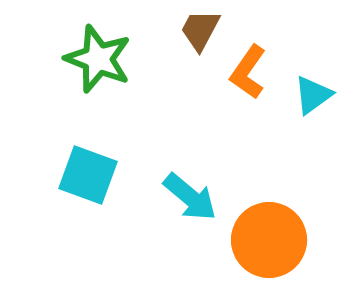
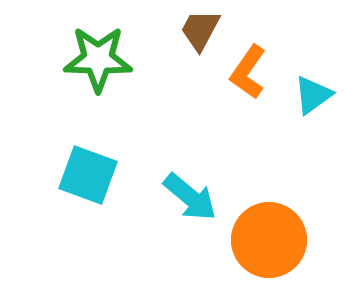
green star: rotated 20 degrees counterclockwise
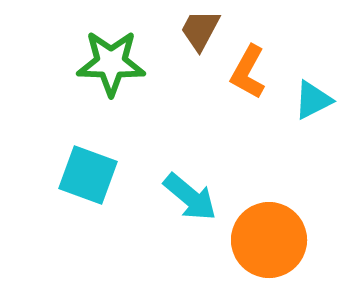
green star: moved 13 px right, 4 px down
orange L-shape: rotated 6 degrees counterclockwise
cyan triangle: moved 5 px down; rotated 9 degrees clockwise
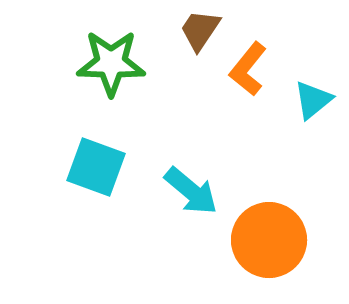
brown trapezoid: rotated 6 degrees clockwise
orange L-shape: moved 3 px up; rotated 10 degrees clockwise
cyan triangle: rotated 12 degrees counterclockwise
cyan square: moved 8 px right, 8 px up
cyan arrow: moved 1 px right, 6 px up
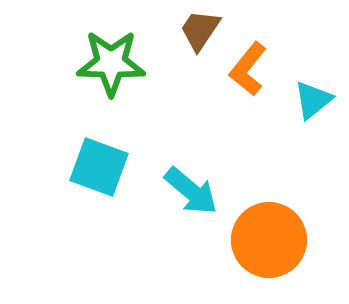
cyan square: moved 3 px right
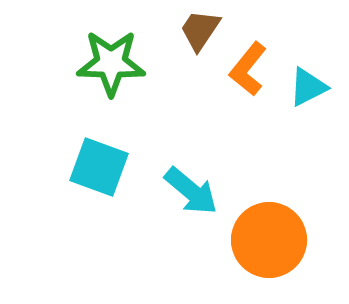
cyan triangle: moved 5 px left, 13 px up; rotated 12 degrees clockwise
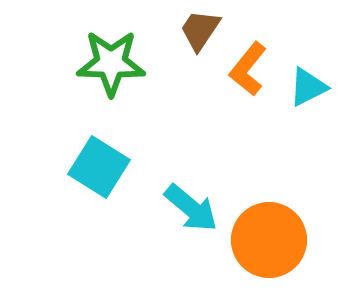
cyan square: rotated 12 degrees clockwise
cyan arrow: moved 17 px down
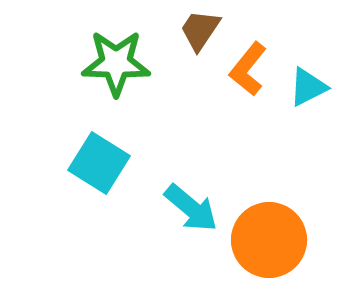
green star: moved 5 px right
cyan square: moved 4 px up
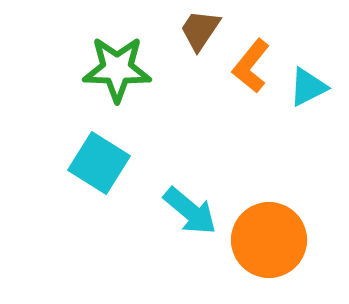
green star: moved 1 px right, 6 px down
orange L-shape: moved 3 px right, 3 px up
cyan arrow: moved 1 px left, 3 px down
